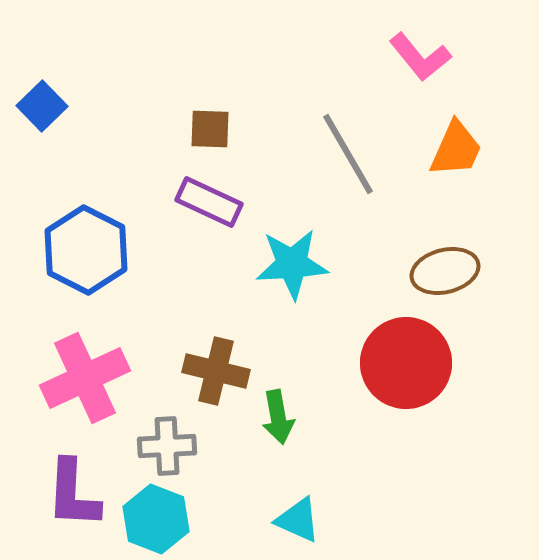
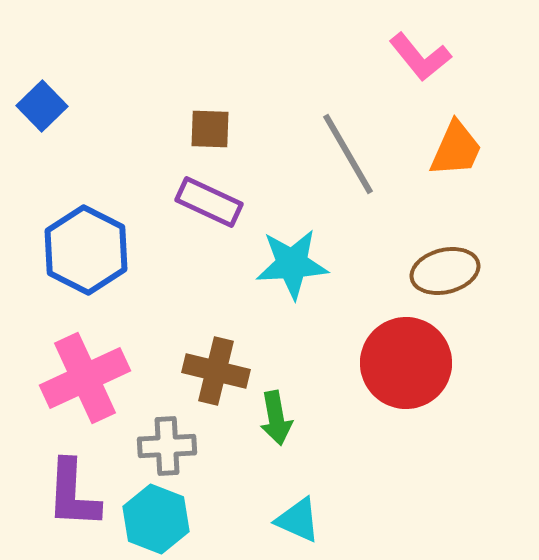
green arrow: moved 2 px left, 1 px down
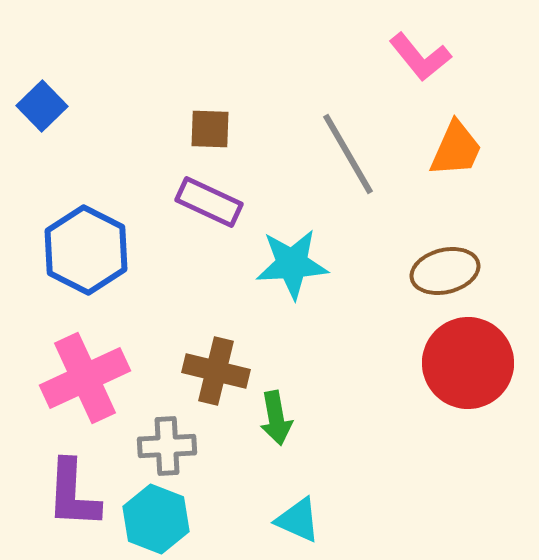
red circle: moved 62 px right
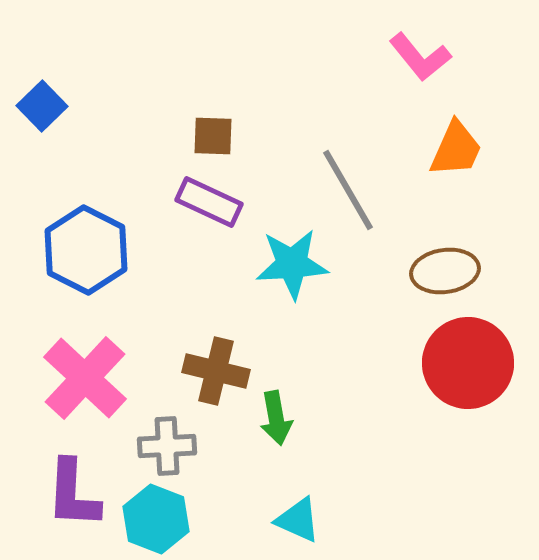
brown square: moved 3 px right, 7 px down
gray line: moved 36 px down
brown ellipse: rotated 6 degrees clockwise
pink cross: rotated 22 degrees counterclockwise
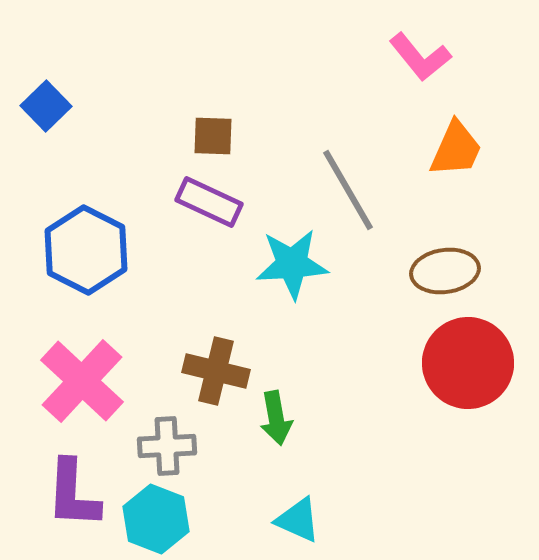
blue square: moved 4 px right
pink cross: moved 3 px left, 3 px down
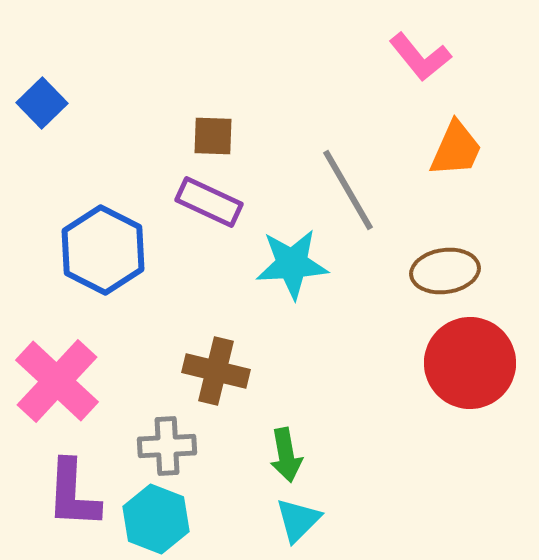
blue square: moved 4 px left, 3 px up
blue hexagon: moved 17 px right
red circle: moved 2 px right
pink cross: moved 25 px left
green arrow: moved 10 px right, 37 px down
cyan triangle: rotated 51 degrees clockwise
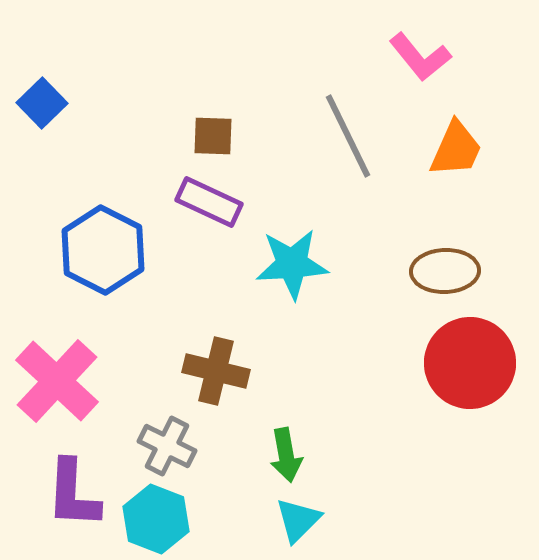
gray line: moved 54 px up; rotated 4 degrees clockwise
brown ellipse: rotated 6 degrees clockwise
gray cross: rotated 30 degrees clockwise
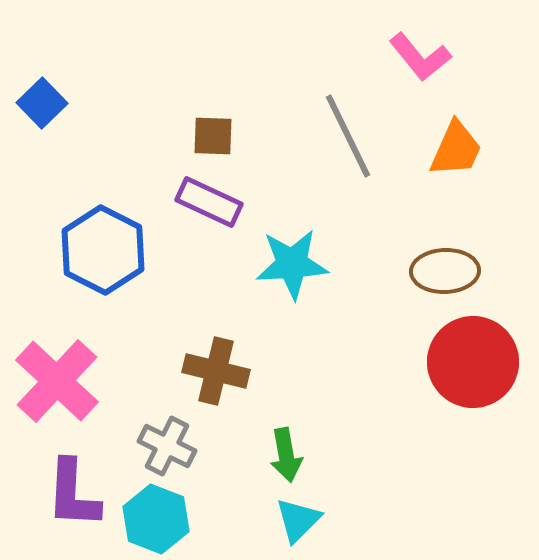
red circle: moved 3 px right, 1 px up
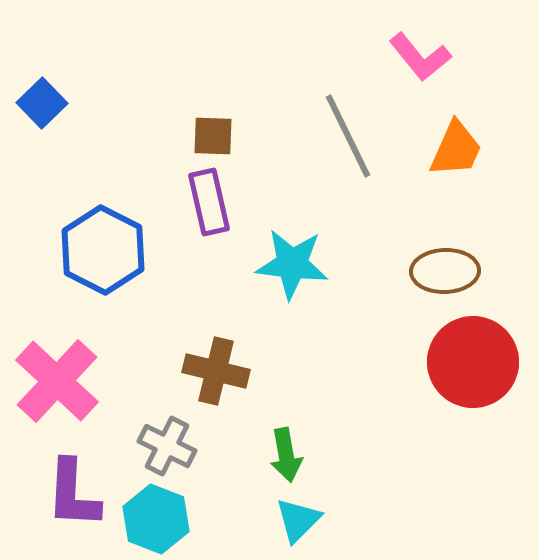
purple rectangle: rotated 52 degrees clockwise
cyan star: rotated 10 degrees clockwise
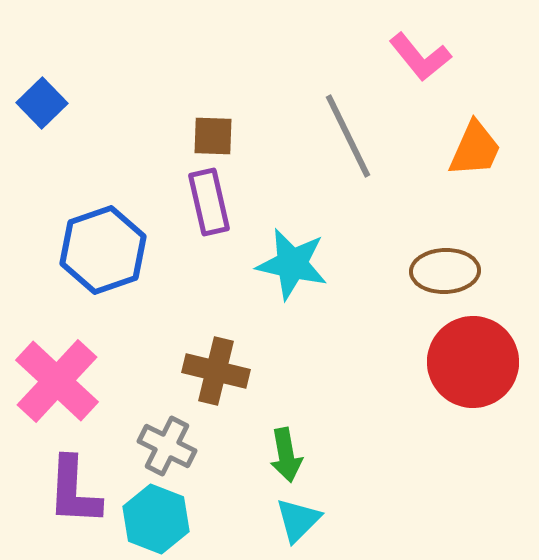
orange trapezoid: moved 19 px right
blue hexagon: rotated 14 degrees clockwise
cyan star: rotated 6 degrees clockwise
purple L-shape: moved 1 px right, 3 px up
